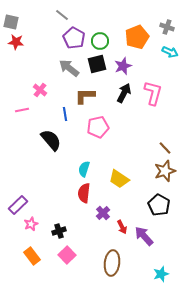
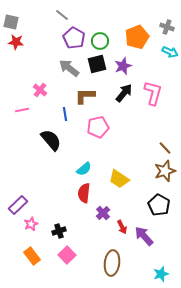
black arrow: rotated 12 degrees clockwise
cyan semicircle: rotated 147 degrees counterclockwise
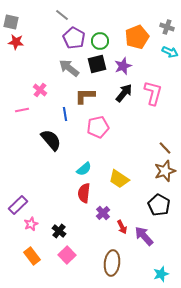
black cross: rotated 32 degrees counterclockwise
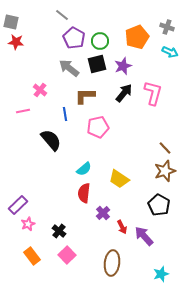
pink line: moved 1 px right, 1 px down
pink star: moved 3 px left
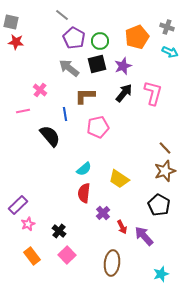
black semicircle: moved 1 px left, 4 px up
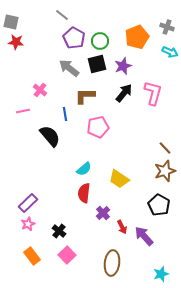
purple rectangle: moved 10 px right, 2 px up
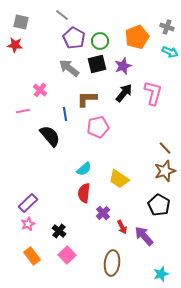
gray square: moved 10 px right
red star: moved 1 px left, 3 px down
brown L-shape: moved 2 px right, 3 px down
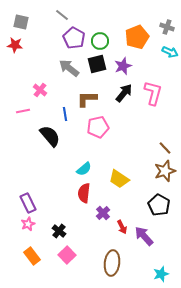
purple rectangle: rotated 72 degrees counterclockwise
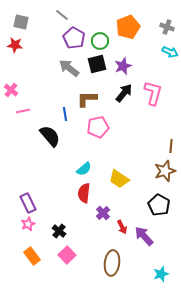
orange pentagon: moved 9 px left, 10 px up
pink cross: moved 29 px left
brown line: moved 6 px right, 2 px up; rotated 48 degrees clockwise
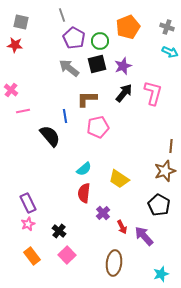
gray line: rotated 32 degrees clockwise
blue line: moved 2 px down
brown ellipse: moved 2 px right
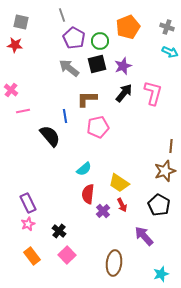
yellow trapezoid: moved 4 px down
red semicircle: moved 4 px right, 1 px down
purple cross: moved 2 px up
red arrow: moved 22 px up
